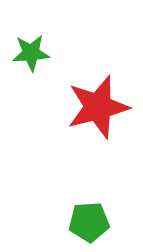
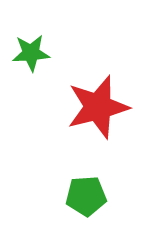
green pentagon: moved 3 px left, 26 px up
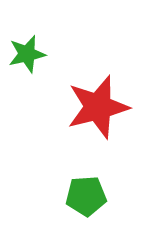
green star: moved 4 px left, 1 px down; rotated 9 degrees counterclockwise
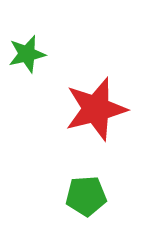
red star: moved 2 px left, 2 px down
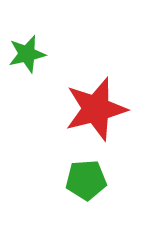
green pentagon: moved 16 px up
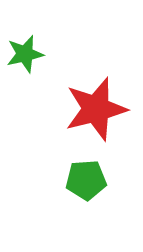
green star: moved 2 px left
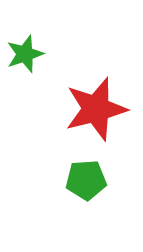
green star: rotated 6 degrees counterclockwise
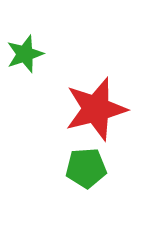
green pentagon: moved 12 px up
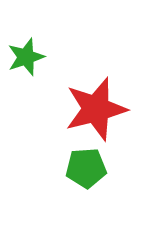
green star: moved 1 px right, 3 px down
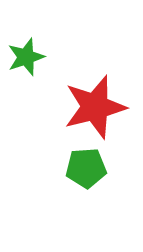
red star: moved 1 px left, 2 px up
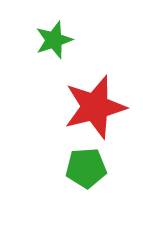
green star: moved 28 px right, 17 px up
